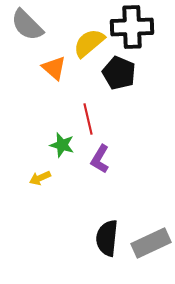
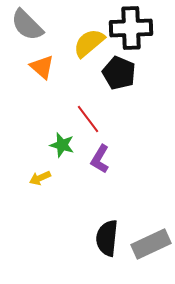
black cross: moved 1 px left, 1 px down
orange triangle: moved 12 px left, 1 px up
red line: rotated 24 degrees counterclockwise
gray rectangle: moved 1 px down
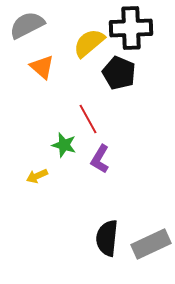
gray semicircle: rotated 108 degrees clockwise
red line: rotated 8 degrees clockwise
green star: moved 2 px right
yellow arrow: moved 3 px left, 2 px up
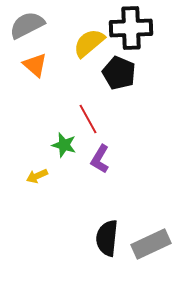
orange triangle: moved 7 px left, 2 px up
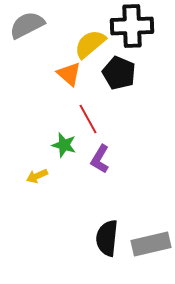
black cross: moved 1 px right, 2 px up
yellow semicircle: moved 1 px right, 1 px down
orange triangle: moved 34 px right, 9 px down
gray rectangle: rotated 12 degrees clockwise
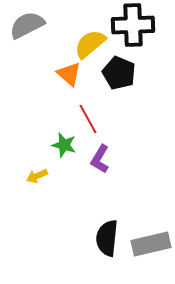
black cross: moved 1 px right, 1 px up
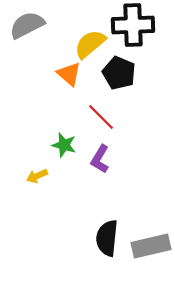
red line: moved 13 px right, 2 px up; rotated 16 degrees counterclockwise
gray rectangle: moved 2 px down
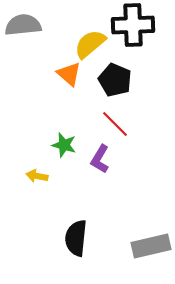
gray semicircle: moved 4 px left; rotated 21 degrees clockwise
black pentagon: moved 4 px left, 7 px down
red line: moved 14 px right, 7 px down
yellow arrow: rotated 35 degrees clockwise
black semicircle: moved 31 px left
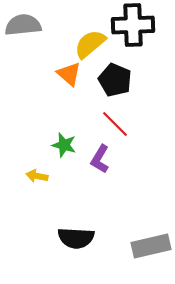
black semicircle: rotated 93 degrees counterclockwise
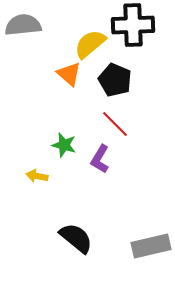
black semicircle: rotated 144 degrees counterclockwise
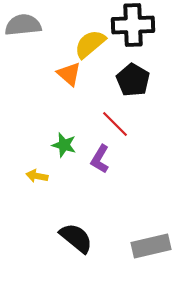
black pentagon: moved 18 px right; rotated 8 degrees clockwise
